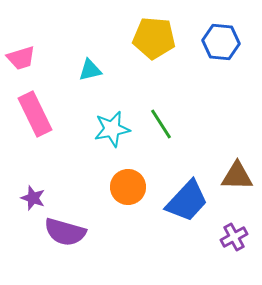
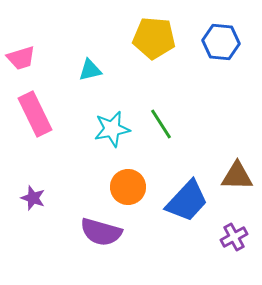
purple semicircle: moved 36 px right
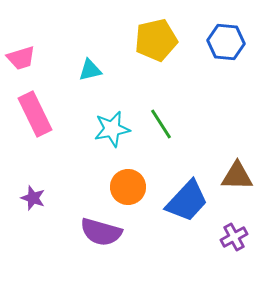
yellow pentagon: moved 2 px right, 2 px down; rotated 18 degrees counterclockwise
blue hexagon: moved 5 px right
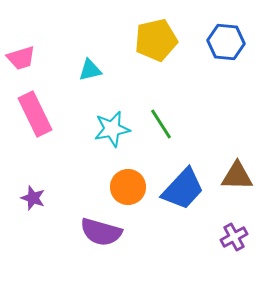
blue trapezoid: moved 4 px left, 12 px up
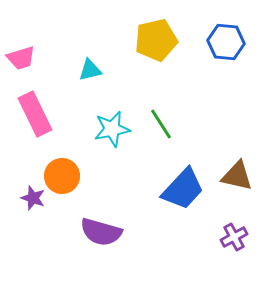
brown triangle: rotated 12 degrees clockwise
orange circle: moved 66 px left, 11 px up
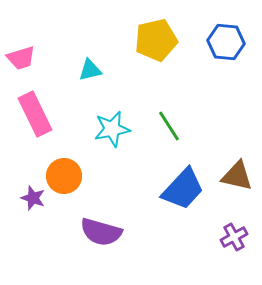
green line: moved 8 px right, 2 px down
orange circle: moved 2 px right
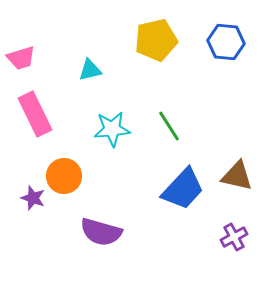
cyan star: rotated 6 degrees clockwise
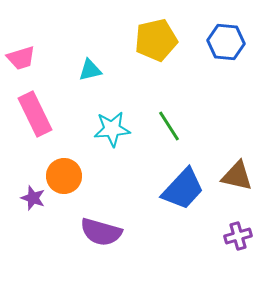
purple cross: moved 4 px right, 1 px up; rotated 12 degrees clockwise
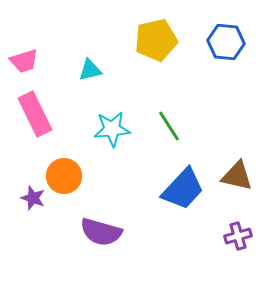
pink trapezoid: moved 3 px right, 3 px down
